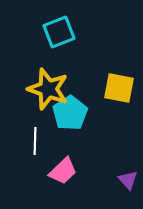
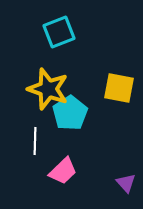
purple triangle: moved 2 px left, 3 px down
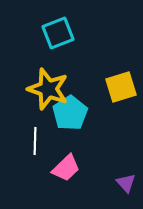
cyan square: moved 1 px left, 1 px down
yellow square: moved 2 px right, 1 px up; rotated 28 degrees counterclockwise
pink trapezoid: moved 3 px right, 3 px up
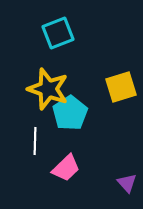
purple triangle: moved 1 px right
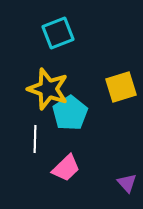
white line: moved 2 px up
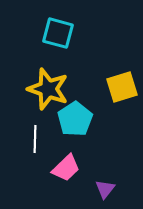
cyan square: rotated 36 degrees clockwise
yellow square: moved 1 px right
cyan pentagon: moved 5 px right, 6 px down
purple triangle: moved 22 px left, 6 px down; rotated 20 degrees clockwise
